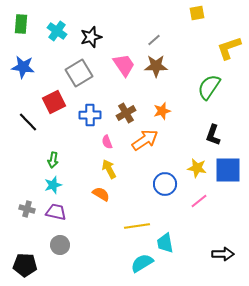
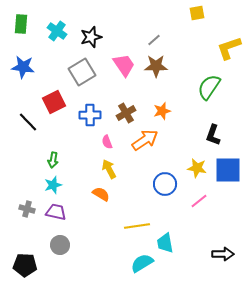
gray square: moved 3 px right, 1 px up
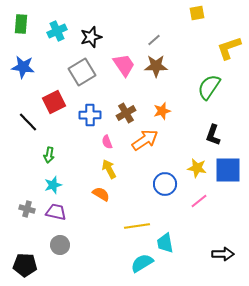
cyan cross: rotated 30 degrees clockwise
green arrow: moved 4 px left, 5 px up
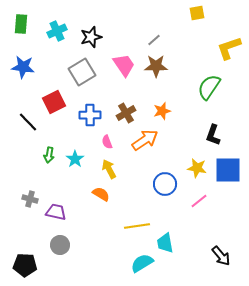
cyan star: moved 22 px right, 26 px up; rotated 18 degrees counterclockwise
gray cross: moved 3 px right, 10 px up
black arrow: moved 2 px left, 2 px down; rotated 50 degrees clockwise
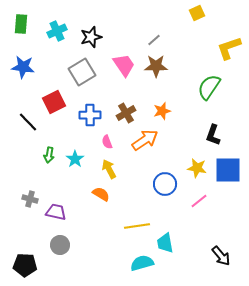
yellow square: rotated 14 degrees counterclockwise
cyan semicircle: rotated 15 degrees clockwise
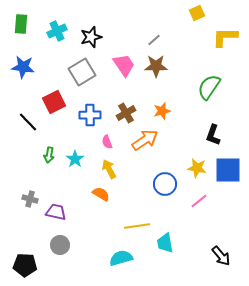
yellow L-shape: moved 4 px left, 11 px up; rotated 20 degrees clockwise
cyan semicircle: moved 21 px left, 5 px up
